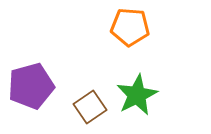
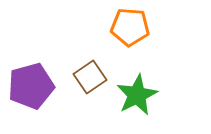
brown square: moved 30 px up
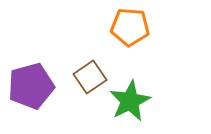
green star: moved 7 px left, 6 px down
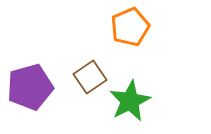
orange pentagon: rotated 27 degrees counterclockwise
purple pentagon: moved 1 px left, 1 px down
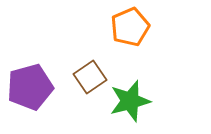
green star: rotated 12 degrees clockwise
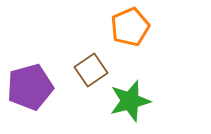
brown square: moved 1 px right, 7 px up
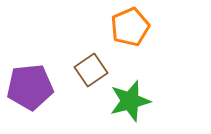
purple pentagon: rotated 9 degrees clockwise
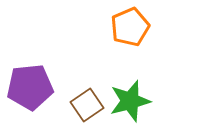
brown square: moved 4 px left, 35 px down
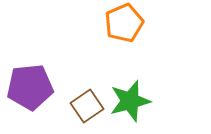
orange pentagon: moved 6 px left, 4 px up
brown square: moved 1 px down
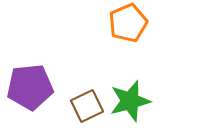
orange pentagon: moved 4 px right
brown square: rotated 8 degrees clockwise
